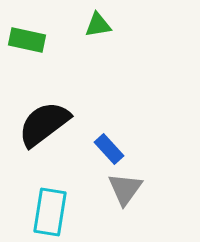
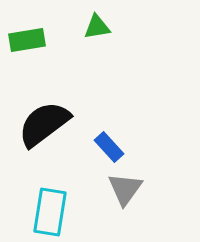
green triangle: moved 1 px left, 2 px down
green rectangle: rotated 21 degrees counterclockwise
blue rectangle: moved 2 px up
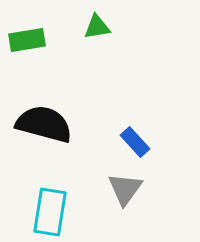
black semicircle: rotated 52 degrees clockwise
blue rectangle: moved 26 px right, 5 px up
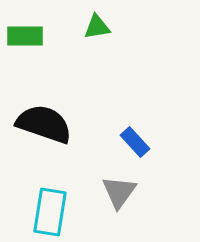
green rectangle: moved 2 px left, 4 px up; rotated 9 degrees clockwise
black semicircle: rotated 4 degrees clockwise
gray triangle: moved 6 px left, 3 px down
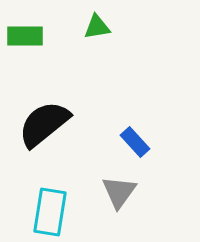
black semicircle: rotated 58 degrees counterclockwise
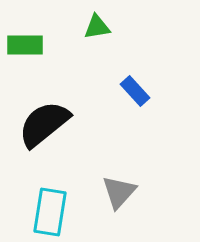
green rectangle: moved 9 px down
blue rectangle: moved 51 px up
gray triangle: rotated 6 degrees clockwise
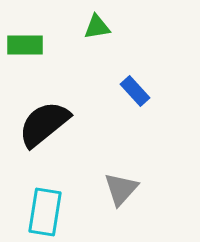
gray triangle: moved 2 px right, 3 px up
cyan rectangle: moved 5 px left
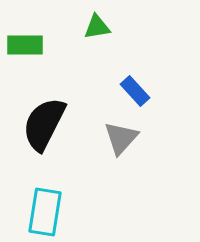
black semicircle: rotated 24 degrees counterclockwise
gray triangle: moved 51 px up
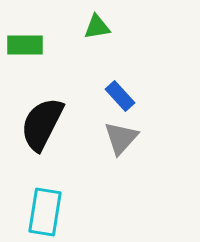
blue rectangle: moved 15 px left, 5 px down
black semicircle: moved 2 px left
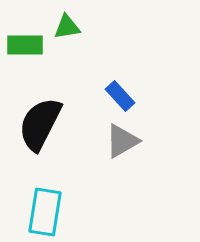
green triangle: moved 30 px left
black semicircle: moved 2 px left
gray triangle: moved 1 px right, 3 px down; rotated 18 degrees clockwise
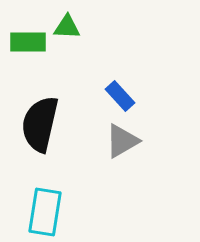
green triangle: rotated 12 degrees clockwise
green rectangle: moved 3 px right, 3 px up
black semicircle: rotated 14 degrees counterclockwise
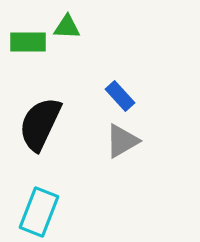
black semicircle: rotated 12 degrees clockwise
cyan rectangle: moved 6 px left; rotated 12 degrees clockwise
